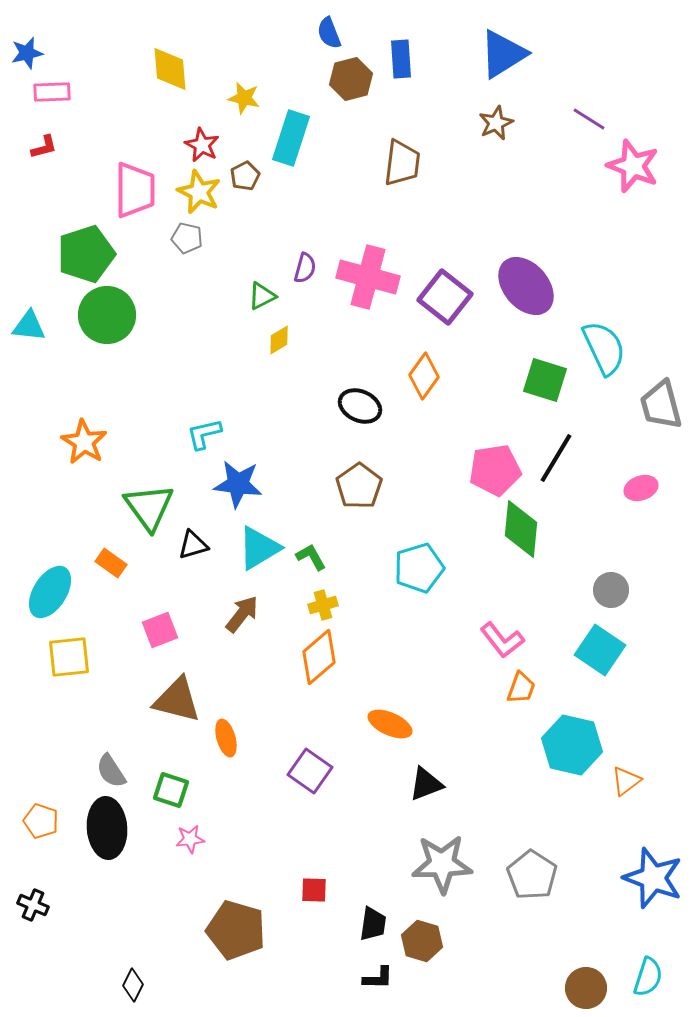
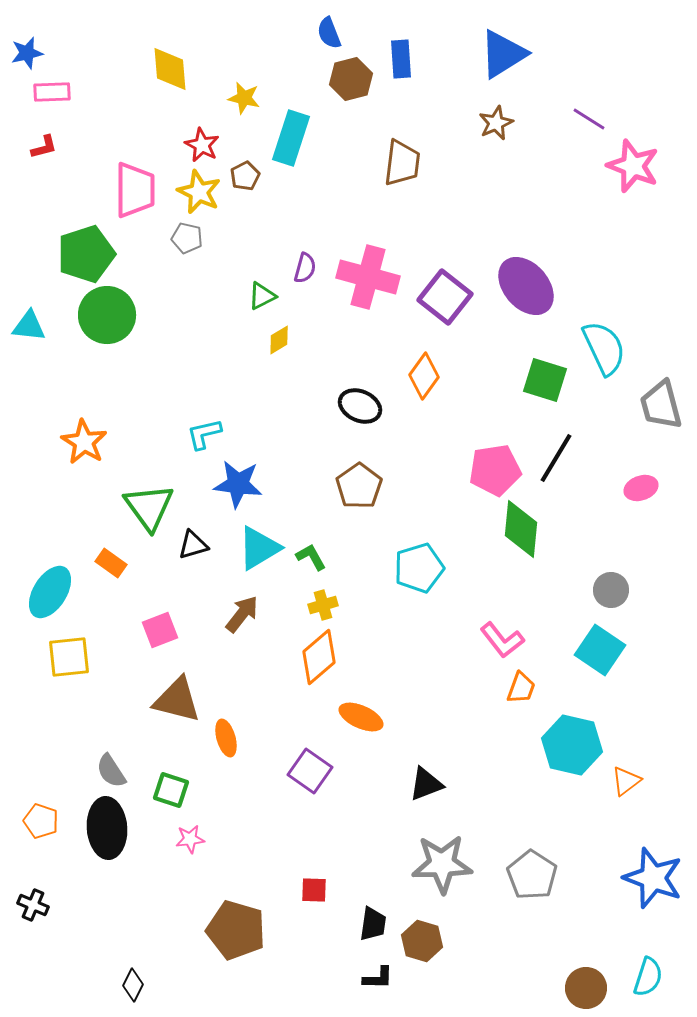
orange ellipse at (390, 724): moved 29 px left, 7 px up
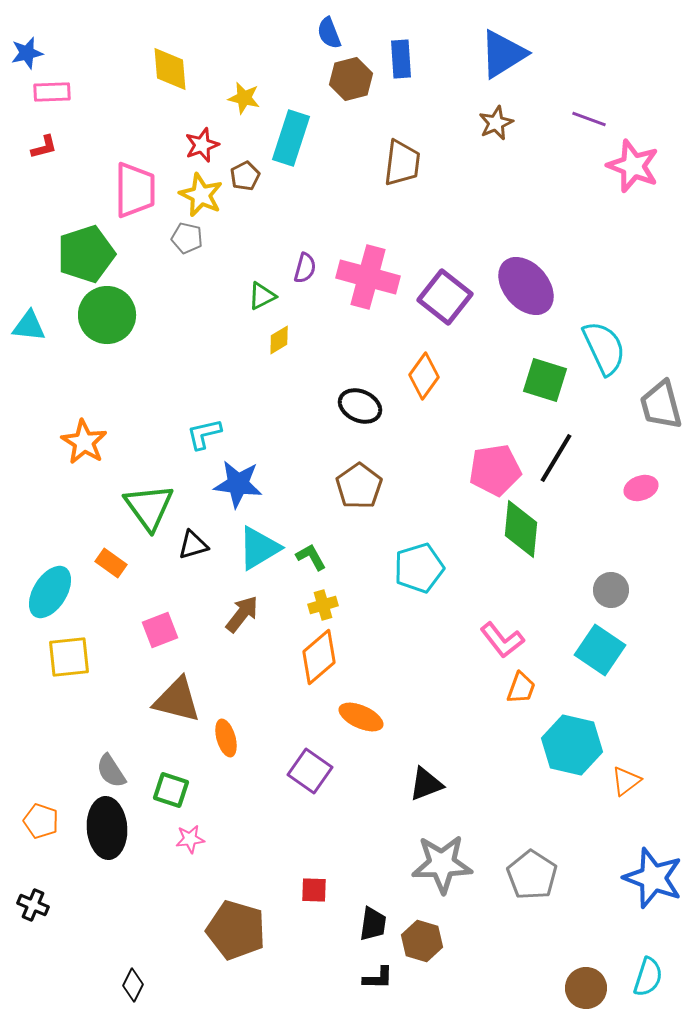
purple line at (589, 119): rotated 12 degrees counterclockwise
red star at (202, 145): rotated 24 degrees clockwise
yellow star at (199, 192): moved 2 px right, 3 px down
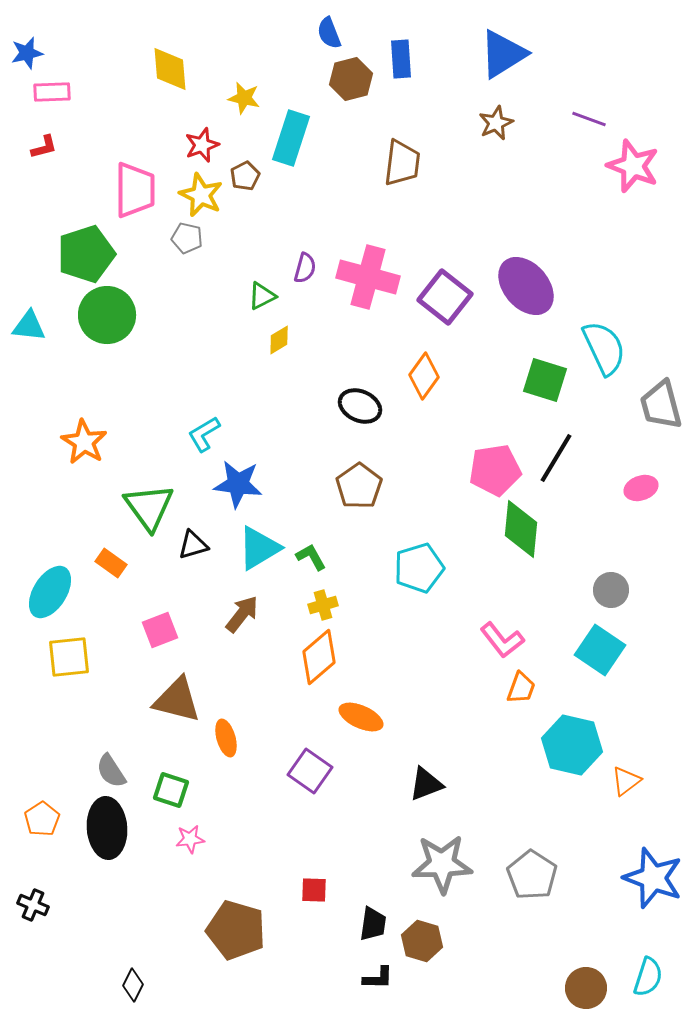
cyan L-shape at (204, 434): rotated 18 degrees counterclockwise
orange pentagon at (41, 821): moved 1 px right, 2 px up; rotated 20 degrees clockwise
